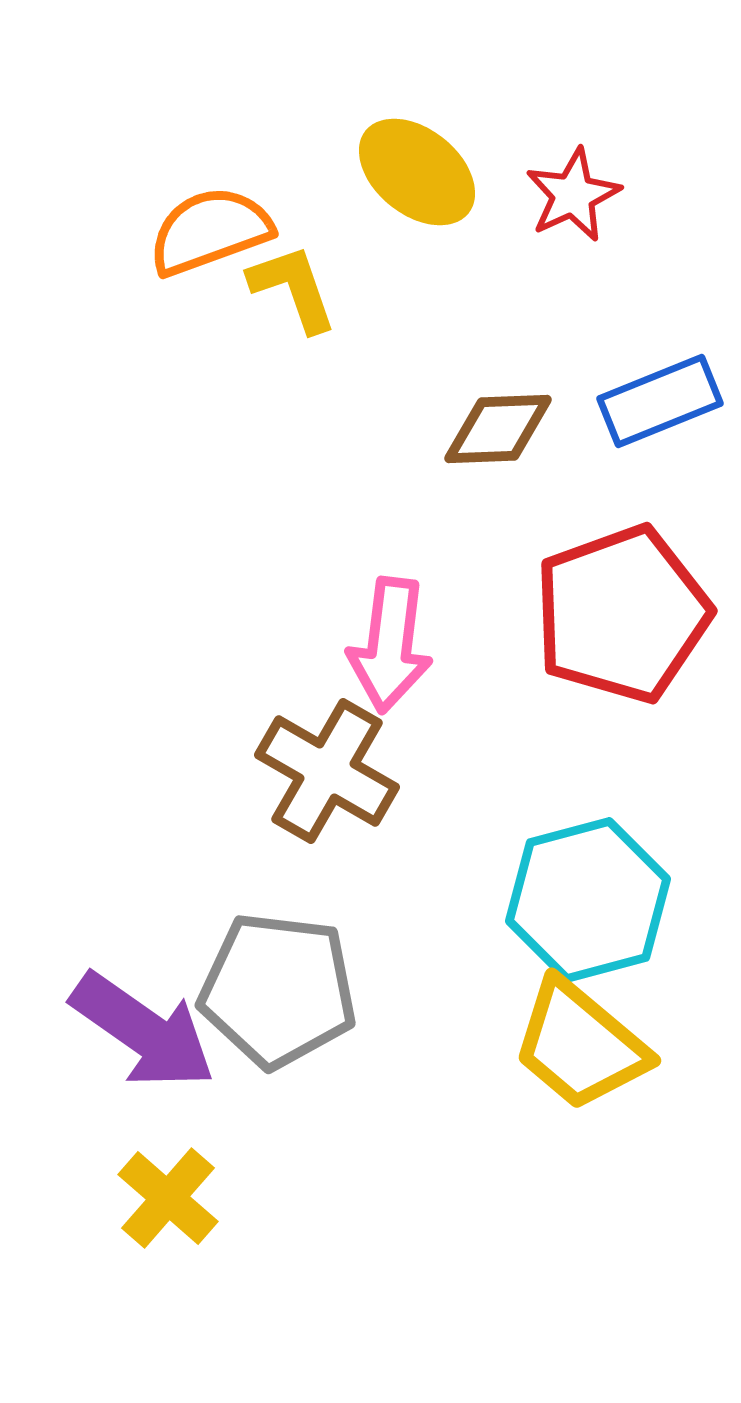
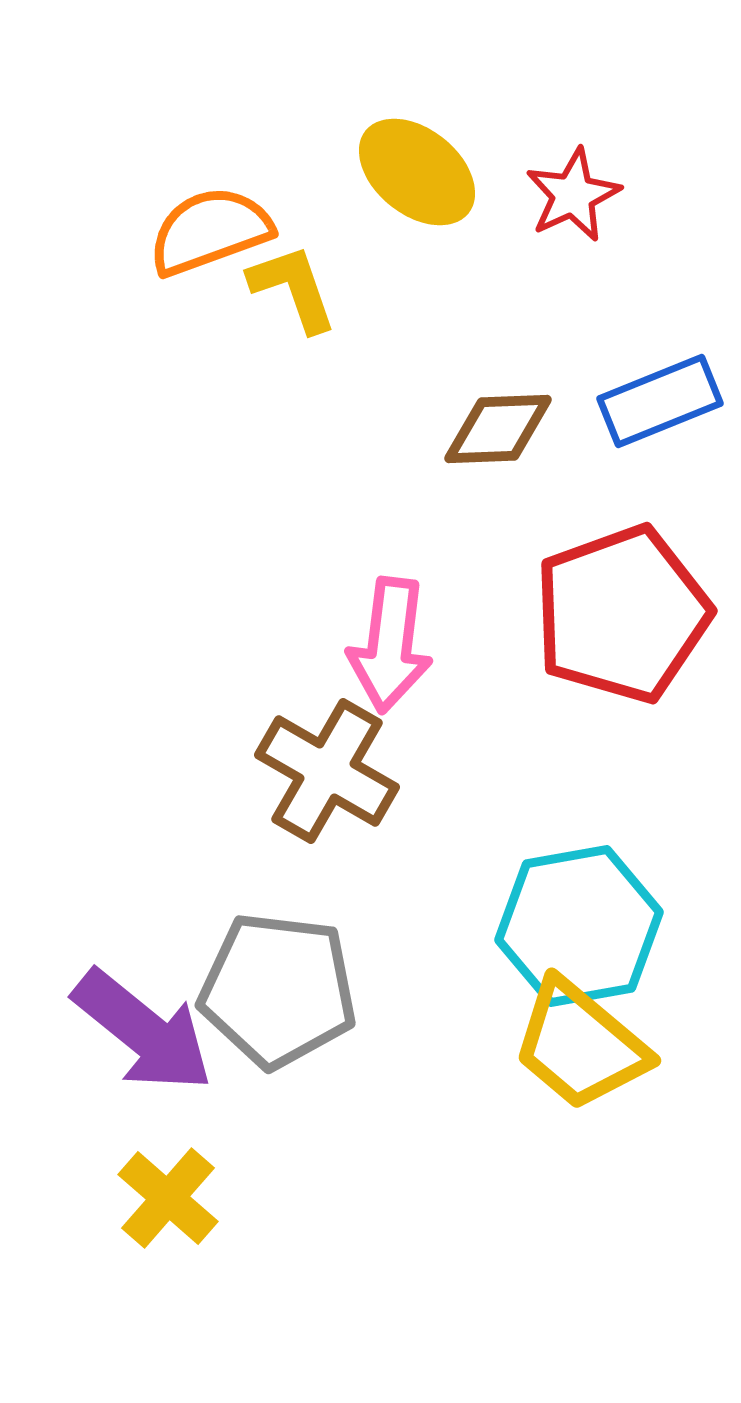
cyan hexagon: moved 9 px left, 26 px down; rotated 5 degrees clockwise
purple arrow: rotated 4 degrees clockwise
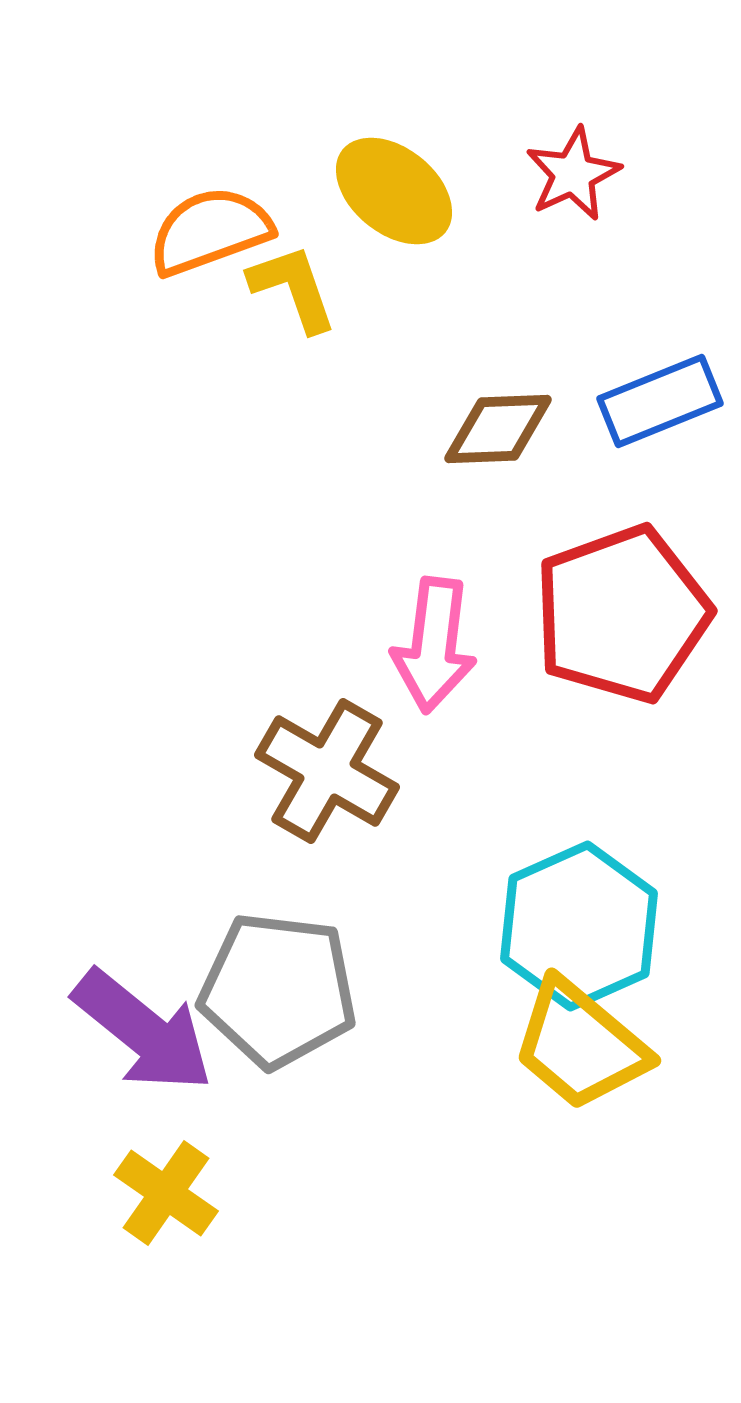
yellow ellipse: moved 23 px left, 19 px down
red star: moved 21 px up
pink arrow: moved 44 px right
cyan hexagon: rotated 14 degrees counterclockwise
yellow cross: moved 2 px left, 5 px up; rotated 6 degrees counterclockwise
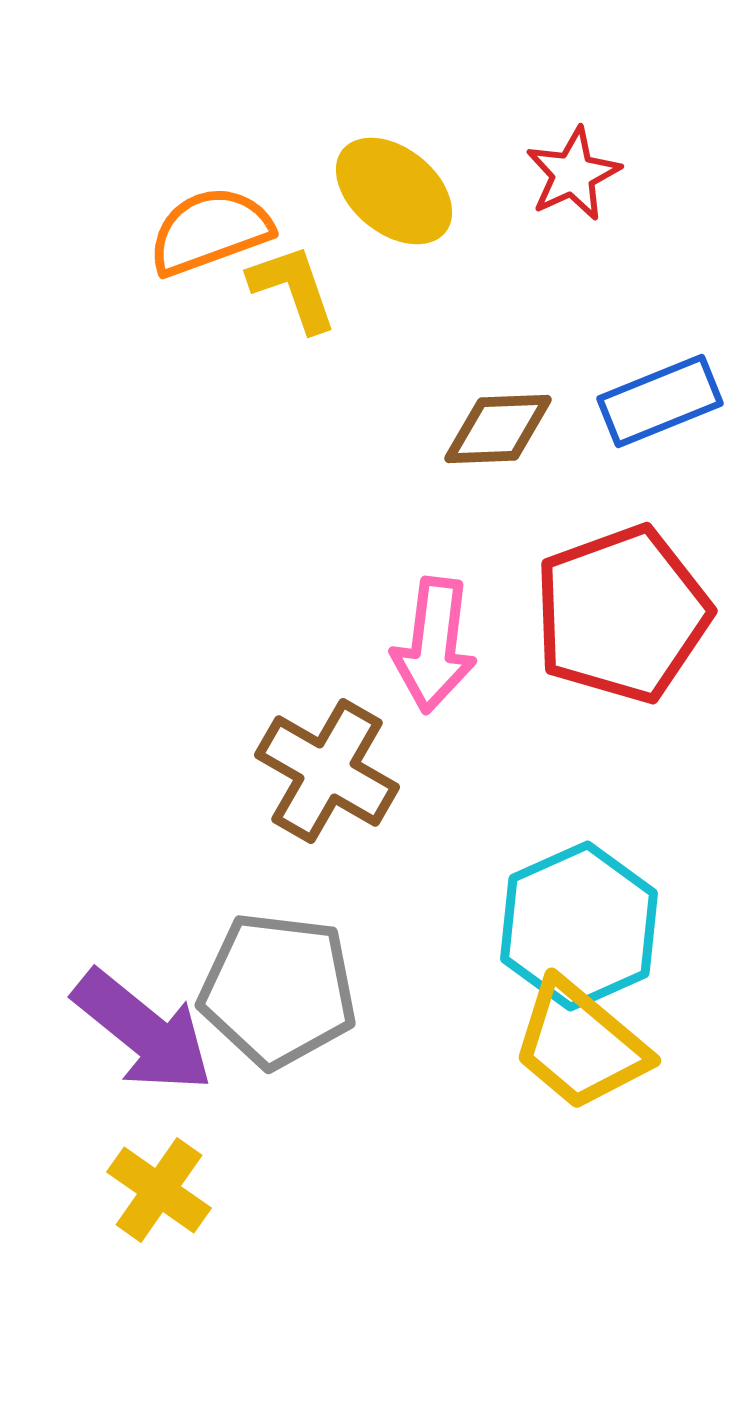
yellow cross: moved 7 px left, 3 px up
